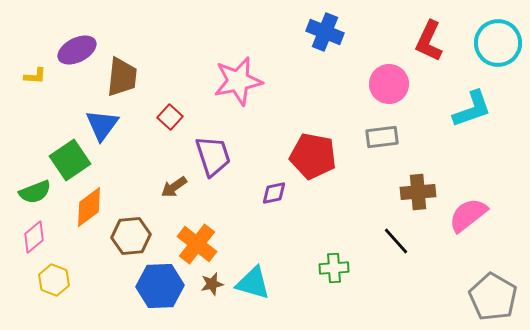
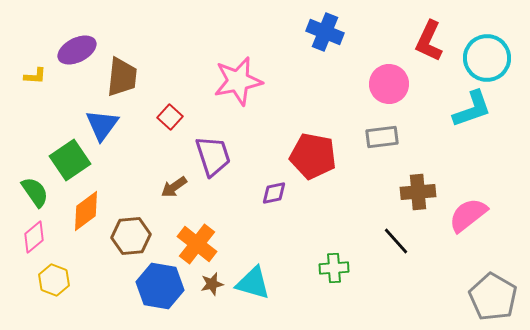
cyan circle: moved 11 px left, 15 px down
green semicircle: rotated 104 degrees counterclockwise
orange diamond: moved 3 px left, 4 px down
blue hexagon: rotated 12 degrees clockwise
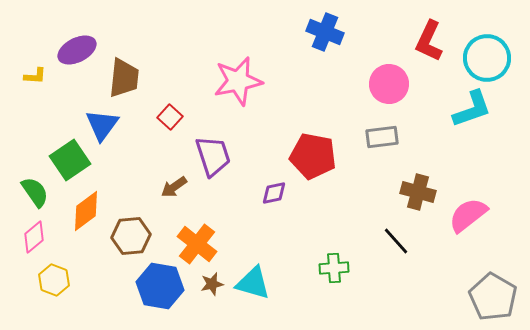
brown trapezoid: moved 2 px right, 1 px down
brown cross: rotated 20 degrees clockwise
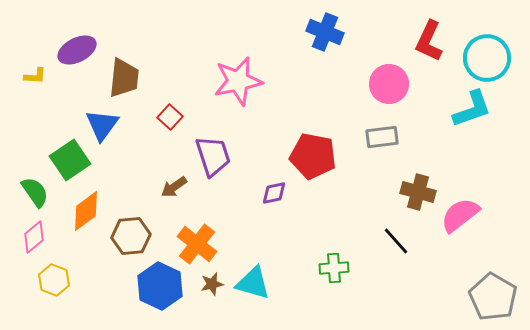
pink semicircle: moved 8 px left
blue hexagon: rotated 15 degrees clockwise
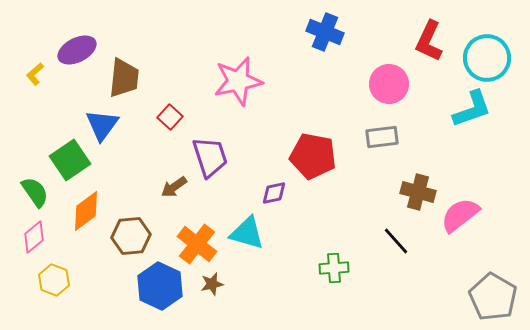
yellow L-shape: moved 2 px up; rotated 135 degrees clockwise
purple trapezoid: moved 3 px left, 1 px down
cyan triangle: moved 6 px left, 50 px up
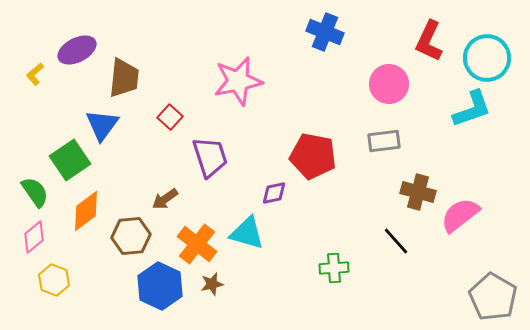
gray rectangle: moved 2 px right, 4 px down
brown arrow: moved 9 px left, 12 px down
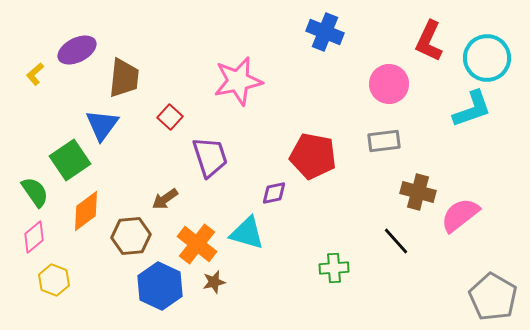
brown star: moved 2 px right, 2 px up
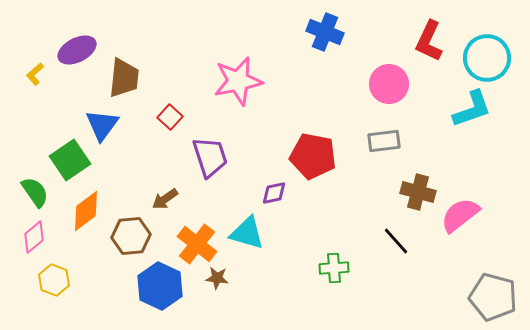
brown star: moved 3 px right, 4 px up; rotated 20 degrees clockwise
gray pentagon: rotated 15 degrees counterclockwise
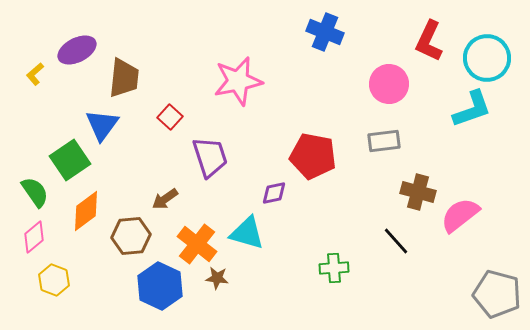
gray pentagon: moved 4 px right, 3 px up
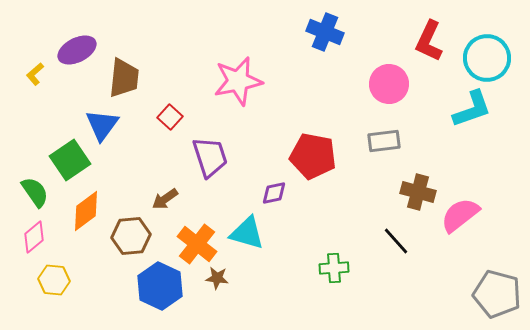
yellow hexagon: rotated 16 degrees counterclockwise
